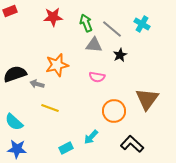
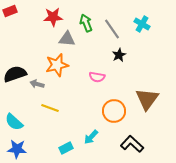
gray line: rotated 15 degrees clockwise
gray triangle: moved 27 px left, 6 px up
black star: moved 1 px left
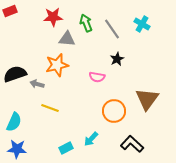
black star: moved 2 px left, 4 px down
cyan semicircle: rotated 108 degrees counterclockwise
cyan arrow: moved 2 px down
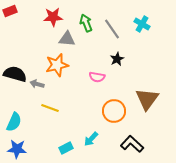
black semicircle: rotated 35 degrees clockwise
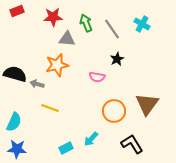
red rectangle: moved 7 px right
brown triangle: moved 5 px down
black L-shape: rotated 15 degrees clockwise
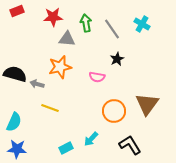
green arrow: rotated 12 degrees clockwise
orange star: moved 3 px right, 2 px down
black L-shape: moved 2 px left, 1 px down
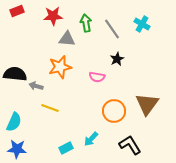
red star: moved 1 px up
black semicircle: rotated 10 degrees counterclockwise
gray arrow: moved 1 px left, 2 px down
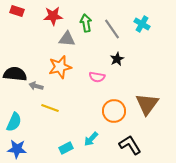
red rectangle: rotated 40 degrees clockwise
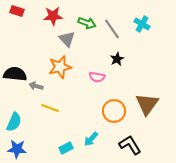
green arrow: moved 1 px right; rotated 120 degrees clockwise
gray triangle: rotated 42 degrees clockwise
